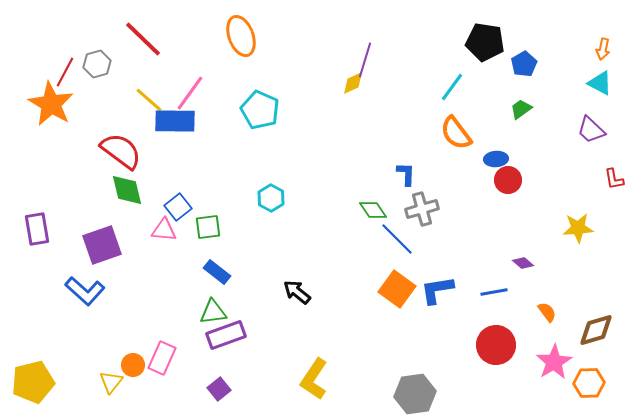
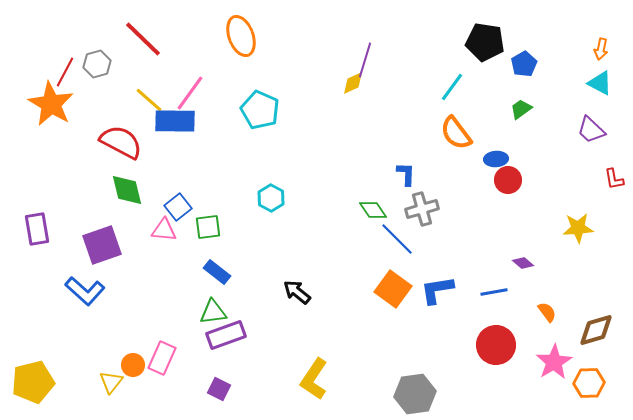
orange arrow at (603, 49): moved 2 px left
red semicircle at (121, 151): moved 9 px up; rotated 9 degrees counterclockwise
orange square at (397, 289): moved 4 px left
purple square at (219, 389): rotated 25 degrees counterclockwise
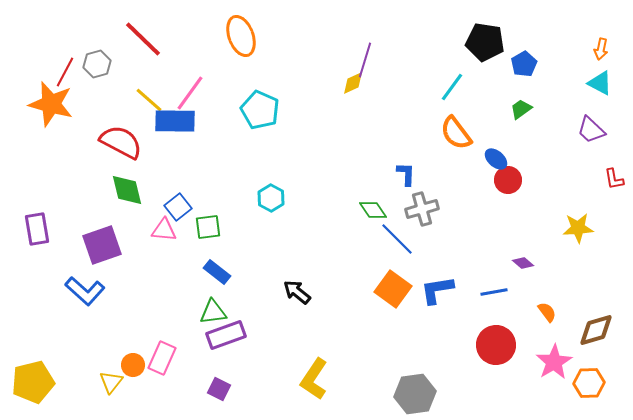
orange star at (51, 104): rotated 15 degrees counterclockwise
blue ellipse at (496, 159): rotated 45 degrees clockwise
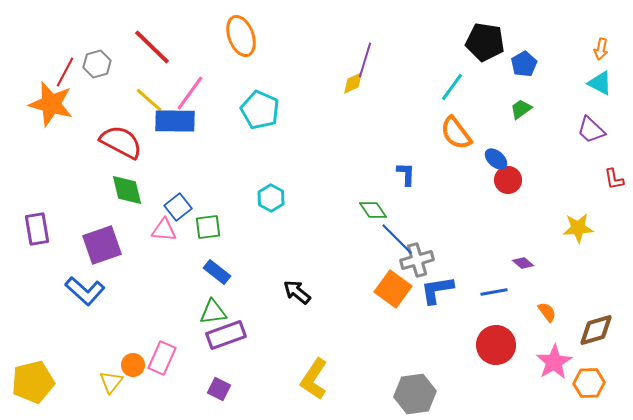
red line at (143, 39): moved 9 px right, 8 px down
gray cross at (422, 209): moved 5 px left, 51 px down
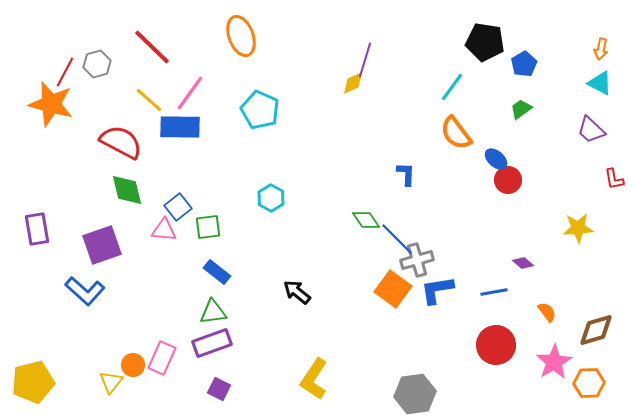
blue rectangle at (175, 121): moved 5 px right, 6 px down
green diamond at (373, 210): moved 7 px left, 10 px down
purple rectangle at (226, 335): moved 14 px left, 8 px down
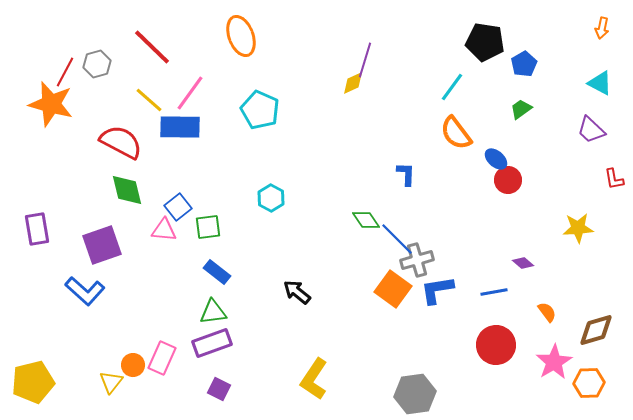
orange arrow at (601, 49): moved 1 px right, 21 px up
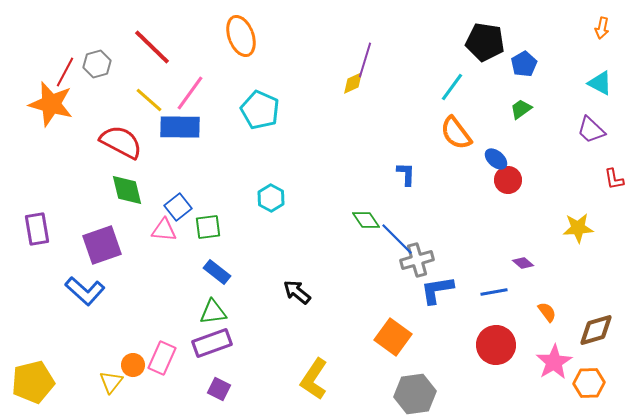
orange square at (393, 289): moved 48 px down
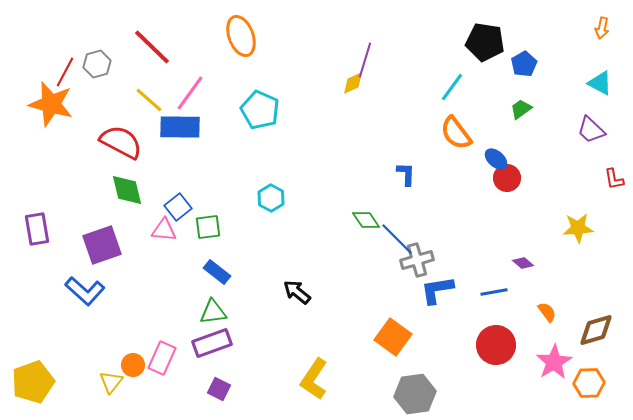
red circle at (508, 180): moved 1 px left, 2 px up
yellow pentagon at (33, 382): rotated 6 degrees counterclockwise
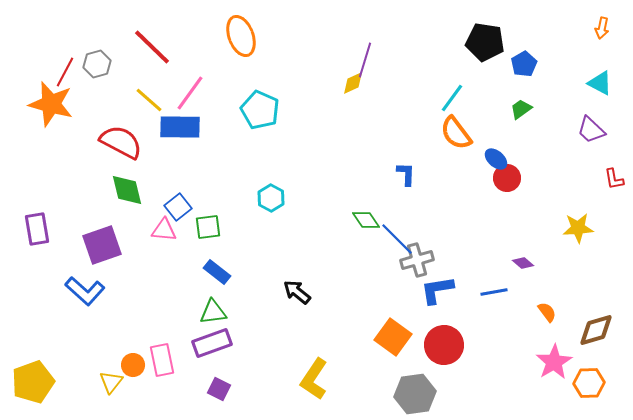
cyan line at (452, 87): moved 11 px down
red circle at (496, 345): moved 52 px left
pink rectangle at (162, 358): moved 2 px down; rotated 36 degrees counterclockwise
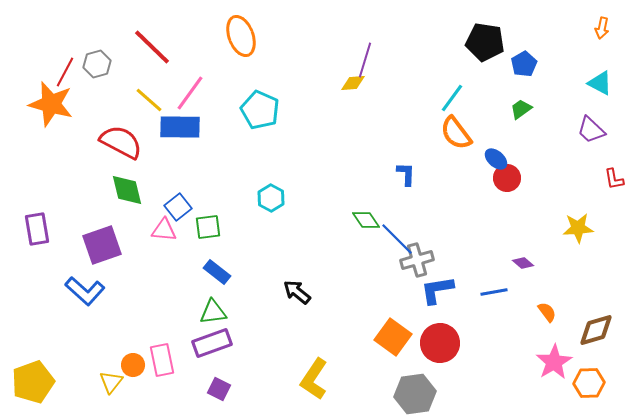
yellow diamond at (353, 83): rotated 20 degrees clockwise
red circle at (444, 345): moved 4 px left, 2 px up
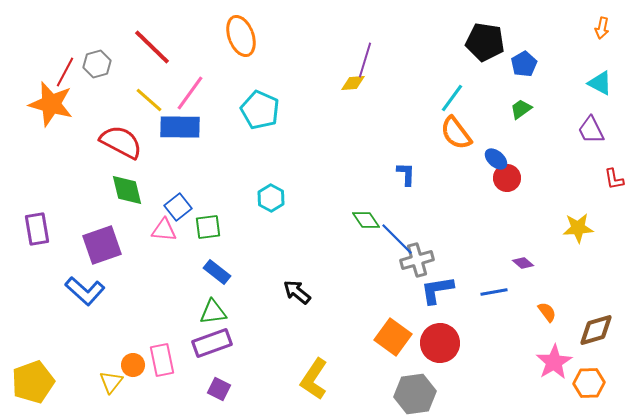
purple trapezoid at (591, 130): rotated 20 degrees clockwise
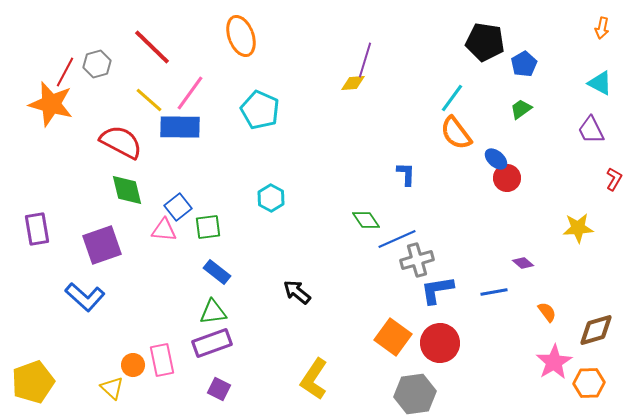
red L-shape at (614, 179): rotated 140 degrees counterclockwise
blue line at (397, 239): rotated 69 degrees counterclockwise
blue L-shape at (85, 291): moved 6 px down
yellow triangle at (111, 382): moved 1 px right, 6 px down; rotated 25 degrees counterclockwise
